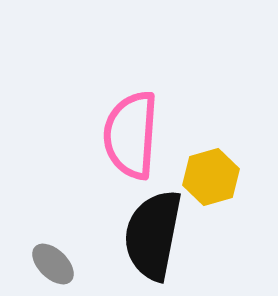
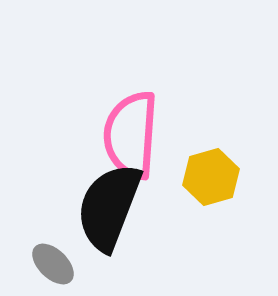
black semicircle: moved 44 px left, 28 px up; rotated 10 degrees clockwise
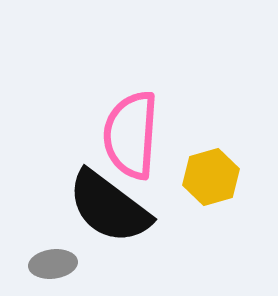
black semicircle: rotated 74 degrees counterclockwise
gray ellipse: rotated 51 degrees counterclockwise
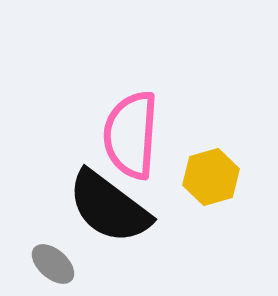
gray ellipse: rotated 48 degrees clockwise
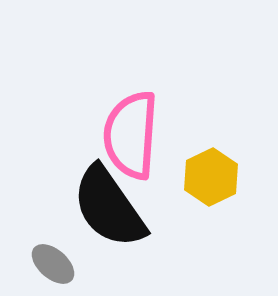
yellow hexagon: rotated 10 degrees counterclockwise
black semicircle: rotated 18 degrees clockwise
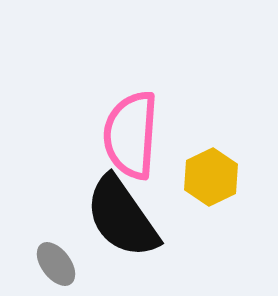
black semicircle: moved 13 px right, 10 px down
gray ellipse: moved 3 px right; rotated 12 degrees clockwise
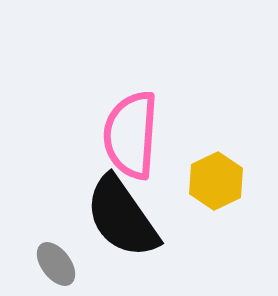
yellow hexagon: moved 5 px right, 4 px down
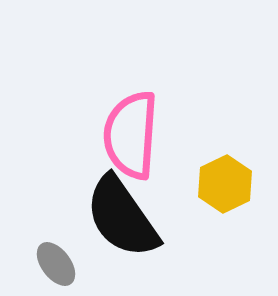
yellow hexagon: moved 9 px right, 3 px down
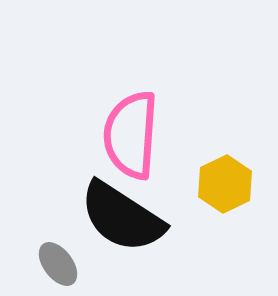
black semicircle: rotated 22 degrees counterclockwise
gray ellipse: moved 2 px right
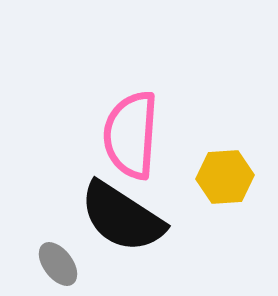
yellow hexagon: moved 7 px up; rotated 22 degrees clockwise
